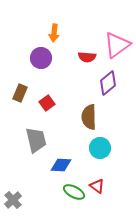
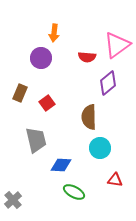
red triangle: moved 18 px right, 6 px up; rotated 28 degrees counterclockwise
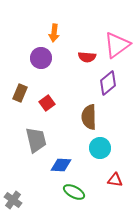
gray cross: rotated 12 degrees counterclockwise
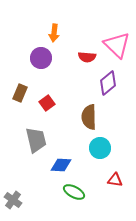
pink triangle: rotated 40 degrees counterclockwise
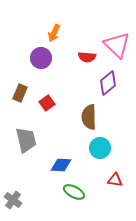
orange arrow: rotated 18 degrees clockwise
gray trapezoid: moved 10 px left
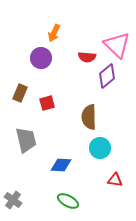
purple diamond: moved 1 px left, 7 px up
red square: rotated 21 degrees clockwise
green ellipse: moved 6 px left, 9 px down
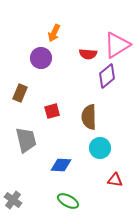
pink triangle: rotated 44 degrees clockwise
red semicircle: moved 1 px right, 3 px up
red square: moved 5 px right, 8 px down
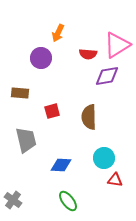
orange arrow: moved 4 px right
purple diamond: rotated 30 degrees clockwise
brown rectangle: rotated 72 degrees clockwise
cyan circle: moved 4 px right, 10 px down
green ellipse: rotated 25 degrees clockwise
